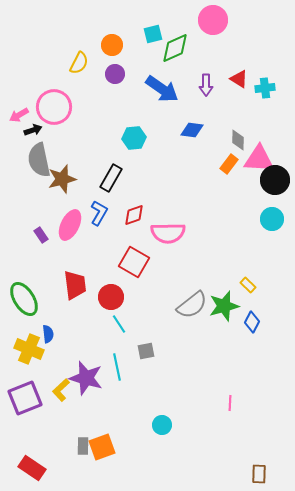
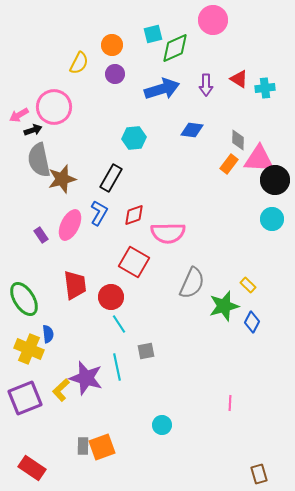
blue arrow at (162, 89): rotated 52 degrees counterclockwise
gray semicircle at (192, 305): moved 22 px up; rotated 28 degrees counterclockwise
brown rectangle at (259, 474): rotated 18 degrees counterclockwise
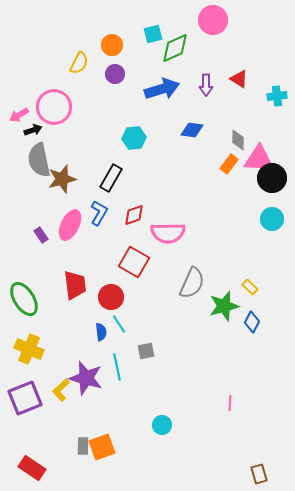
cyan cross at (265, 88): moved 12 px right, 8 px down
black circle at (275, 180): moved 3 px left, 2 px up
yellow rectangle at (248, 285): moved 2 px right, 2 px down
blue semicircle at (48, 334): moved 53 px right, 2 px up
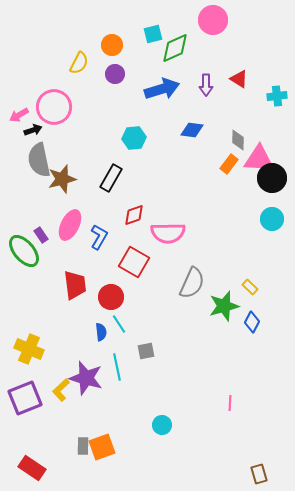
blue L-shape at (99, 213): moved 24 px down
green ellipse at (24, 299): moved 48 px up; rotated 8 degrees counterclockwise
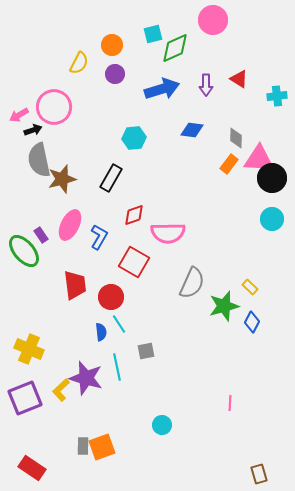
gray diamond at (238, 140): moved 2 px left, 2 px up
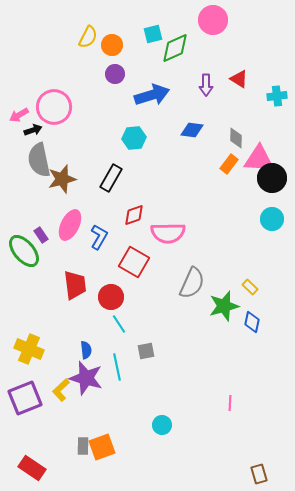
yellow semicircle at (79, 63): moved 9 px right, 26 px up
blue arrow at (162, 89): moved 10 px left, 6 px down
blue diamond at (252, 322): rotated 15 degrees counterclockwise
blue semicircle at (101, 332): moved 15 px left, 18 px down
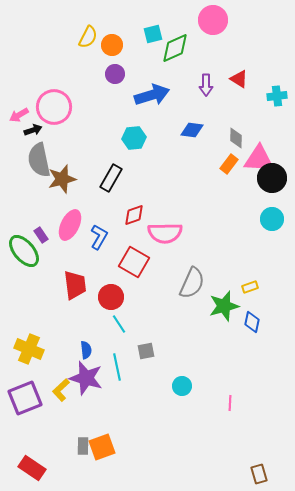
pink semicircle at (168, 233): moved 3 px left
yellow rectangle at (250, 287): rotated 63 degrees counterclockwise
cyan circle at (162, 425): moved 20 px right, 39 px up
